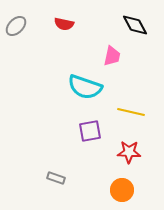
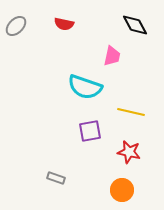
red star: rotated 10 degrees clockwise
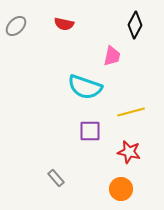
black diamond: rotated 56 degrees clockwise
yellow line: rotated 28 degrees counterclockwise
purple square: rotated 10 degrees clockwise
gray rectangle: rotated 30 degrees clockwise
orange circle: moved 1 px left, 1 px up
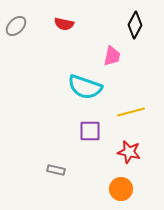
gray rectangle: moved 8 px up; rotated 36 degrees counterclockwise
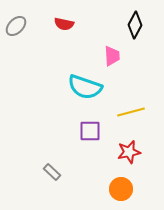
pink trapezoid: rotated 15 degrees counterclockwise
red star: rotated 25 degrees counterclockwise
gray rectangle: moved 4 px left, 2 px down; rotated 30 degrees clockwise
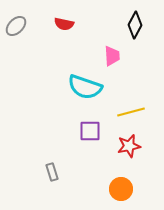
red star: moved 6 px up
gray rectangle: rotated 30 degrees clockwise
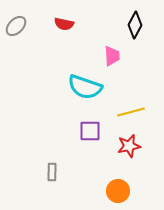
gray rectangle: rotated 18 degrees clockwise
orange circle: moved 3 px left, 2 px down
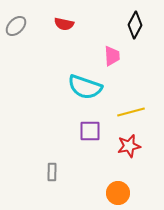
orange circle: moved 2 px down
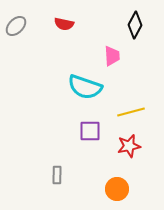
gray rectangle: moved 5 px right, 3 px down
orange circle: moved 1 px left, 4 px up
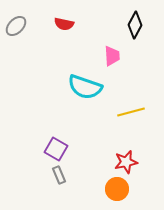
purple square: moved 34 px left, 18 px down; rotated 30 degrees clockwise
red star: moved 3 px left, 16 px down
gray rectangle: moved 2 px right; rotated 24 degrees counterclockwise
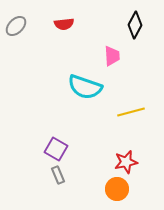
red semicircle: rotated 18 degrees counterclockwise
gray rectangle: moved 1 px left
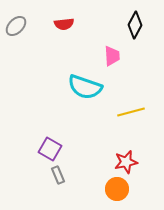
purple square: moved 6 px left
